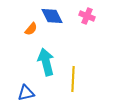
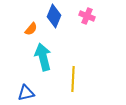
blue diamond: moved 2 px right; rotated 50 degrees clockwise
cyan arrow: moved 3 px left, 5 px up
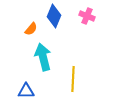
blue triangle: moved 2 px up; rotated 12 degrees clockwise
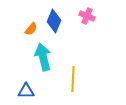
blue diamond: moved 5 px down
